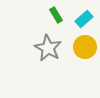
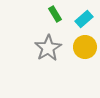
green rectangle: moved 1 px left, 1 px up
gray star: rotated 12 degrees clockwise
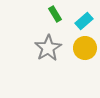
cyan rectangle: moved 2 px down
yellow circle: moved 1 px down
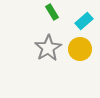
green rectangle: moved 3 px left, 2 px up
yellow circle: moved 5 px left, 1 px down
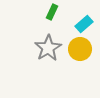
green rectangle: rotated 56 degrees clockwise
cyan rectangle: moved 3 px down
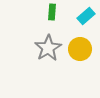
green rectangle: rotated 21 degrees counterclockwise
cyan rectangle: moved 2 px right, 8 px up
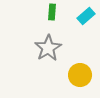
yellow circle: moved 26 px down
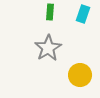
green rectangle: moved 2 px left
cyan rectangle: moved 3 px left, 2 px up; rotated 30 degrees counterclockwise
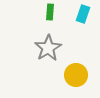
yellow circle: moved 4 px left
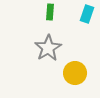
cyan rectangle: moved 4 px right
yellow circle: moved 1 px left, 2 px up
